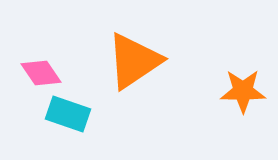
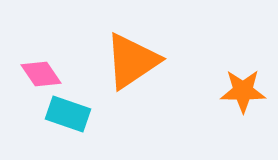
orange triangle: moved 2 px left
pink diamond: moved 1 px down
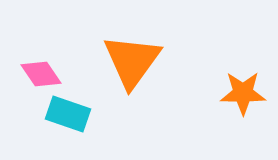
orange triangle: rotated 20 degrees counterclockwise
orange star: moved 2 px down
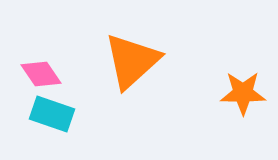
orange triangle: rotated 12 degrees clockwise
cyan rectangle: moved 16 px left
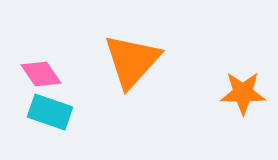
orange triangle: rotated 6 degrees counterclockwise
cyan rectangle: moved 2 px left, 2 px up
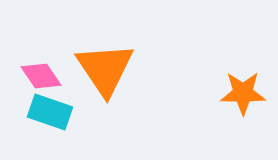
orange triangle: moved 27 px left, 8 px down; rotated 16 degrees counterclockwise
pink diamond: moved 2 px down
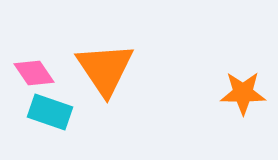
pink diamond: moved 7 px left, 3 px up
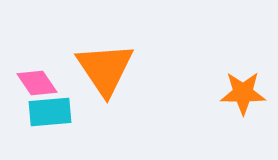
pink diamond: moved 3 px right, 10 px down
cyan rectangle: rotated 24 degrees counterclockwise
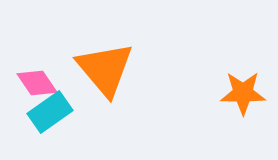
orange triangle: rotated 6 degrees counterclockwise
cyan rectangle: rotated 30 degrees counterclockwise
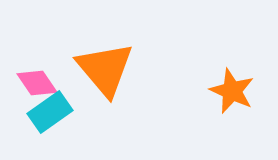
orange star: moved 11 px left, 2 px up; rotated 24 degrees clockwise
